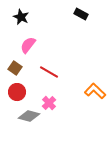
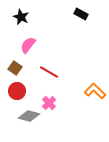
red circle: moved 1 px up
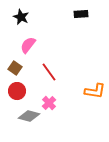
black rectangle: rotated 32 degrees counterclockwise
red line: rotated 24 degrees clockwise
orange L-shape: rotated 145 degrees clockwise
